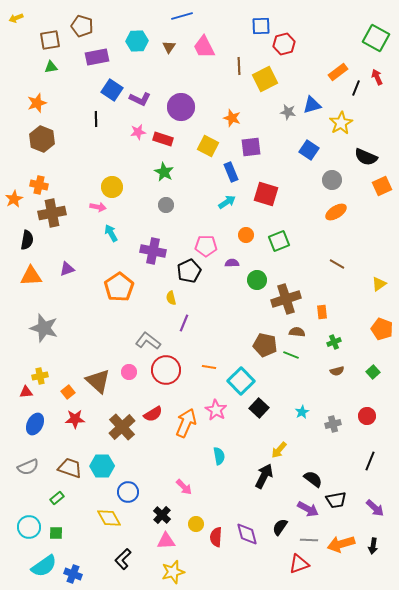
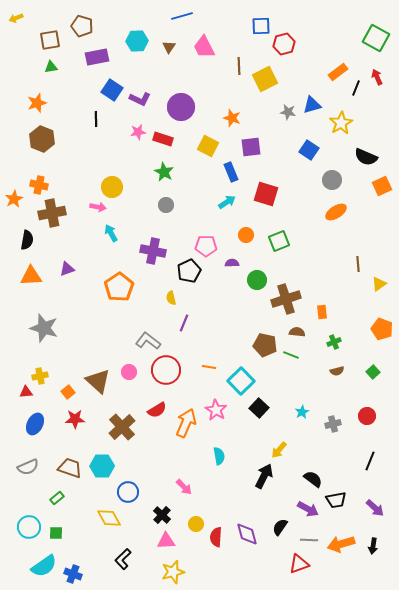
brown line at (337, 264): moved 21 px right; rotated 56 degrees clockwise
red semicircle at (153, 414): moved 4 px right, 4 px up
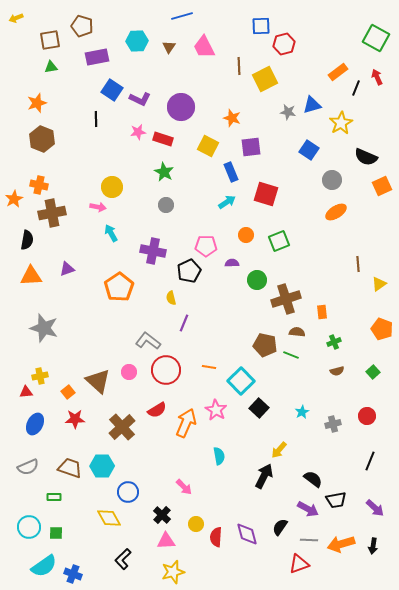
green rectangle at (57, 498): moved 3 px left, 1 px up; rotated 40 degrees clockwise
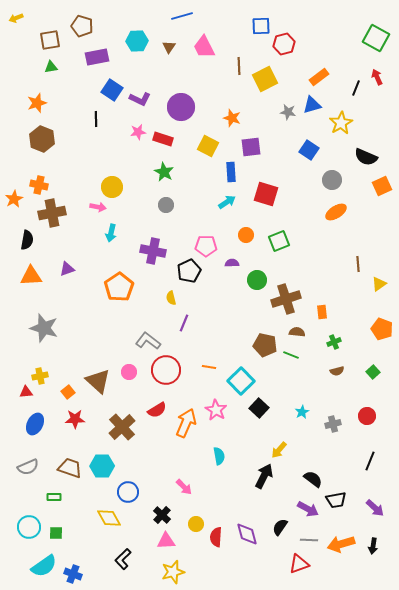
orange rectangle at (338, 72): moved 19 px left, 5 px down
blue rectangle at (231, 172): rotated 18 degrees clockwise
cyan arrow at (111, 233): rotated 138 degrees counterclockwise
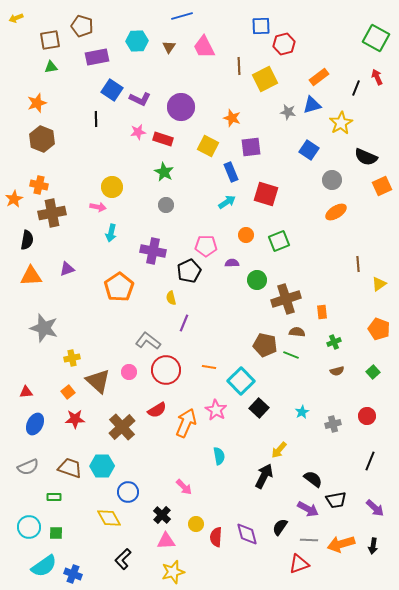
blue rectangle at (231, 172): rotated 18 degrees counterclockwise
orange pentagon at (382, 329): moved 3 px left
yellow cross at (40, 376): moved 32 px right, 18 px up
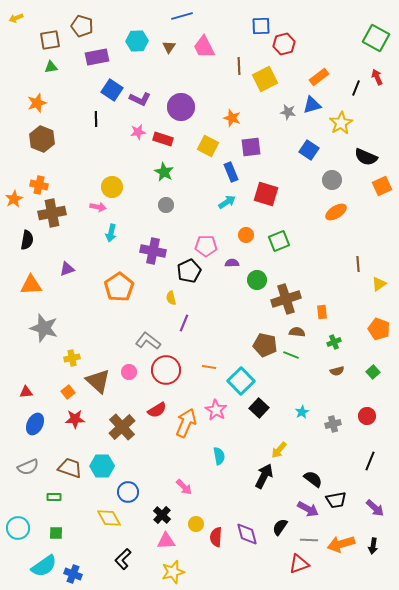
orange triangle at (31, 276): moved 9 px down
cyan circle at (29, 527): moved 11 px left, 1 px down
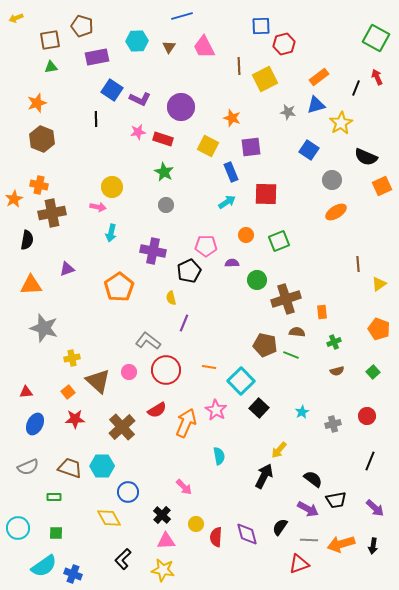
blue triangle at (312, 105): moved 4 px right
red square at (266, 194): rotated 15 degrees counterclockwise
yellow star at (173, 572): moved 10 px left, 2 px up; rotated 25 degrees clockwise
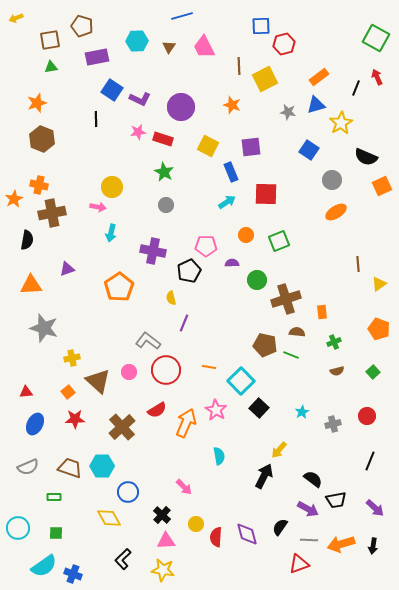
orange star at (232, 118): moved 13 px up
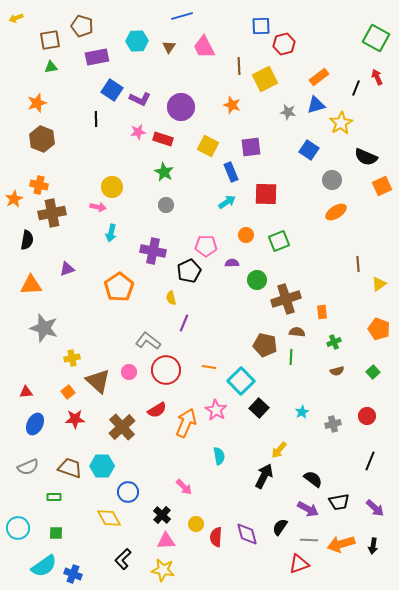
green line at (291, 355): moved 2 px down; rotated 70 degrees clockwise
black trapezoid at (336, 500): moved 3 px right, 2 px down
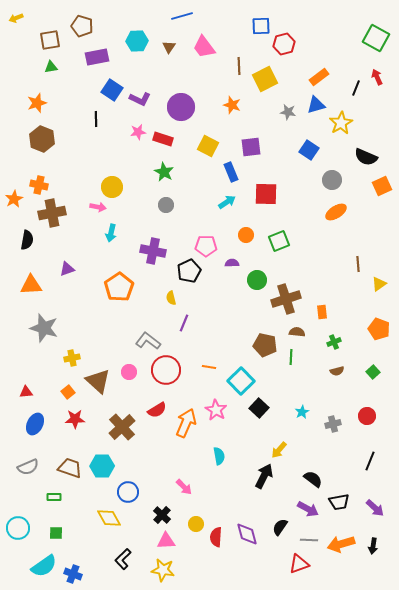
pink trapezoid at (204, 47): rotated 10 degrees counterclockwise
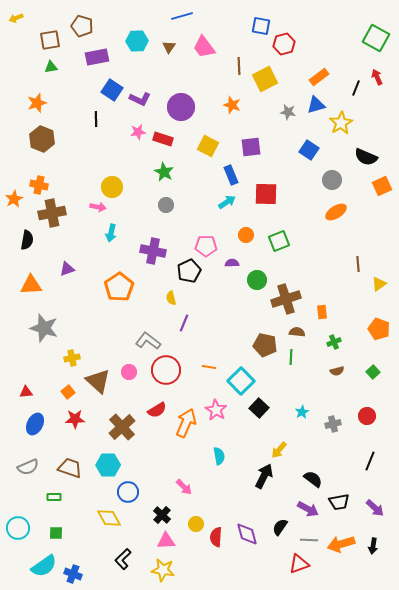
blue square at (261, 26): rotated 12 degrees clockwise
blue rectangle at (231, 172): moved 3 px down
cyan hexagon at (102, 466): moved 6 px right, 1 px up
